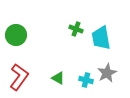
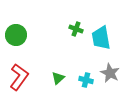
gray star: moved 3 px right; rotated 18 degrees counterclockwise
green triangle: rotated 48 degrees clockwise
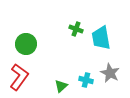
green circle: moved 10 px right, 9 px down
green triangle: moved 3 px right, 8 px down
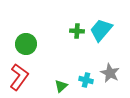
green cross: moved 1 px right, 2 px down; rotated 16 degrees counterclockwise
cyan trapezoid: moved 8 px up; rotated 50 degrees clockwise
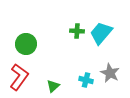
cyan trapezoid: moved 3 px down
green triangle: moved 8 px left
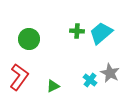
cyan trapezoid: rotated 10 degrees clockwise
green circle: moved 3 px right, 5 px up
cyan cross: moved 4 px right; rotated 24 degrees clockwise
green triangle: rotated 16 degrees clockwise
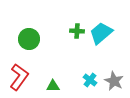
gray star: moved 4 px right, 8 px down
green triangle: rotated 24 degrees clockwise
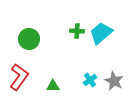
cyan cross: rotated 16 degrees clockwise
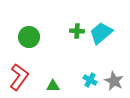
green circle: moved 2 px up
cyan cross: rotated 24 degrees counterclockwise
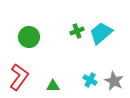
green cross: rotated 24 degrees counterclockwise
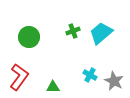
green cross: moved 4 px left
cyan cross: moved 5 px up
green triangle: moved 1 px down
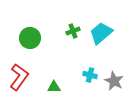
green circle: moved 1 px right, 1 px down
cyan cross: rotated 16 degrees counterclockwise
green triangle: moved 1 px right
